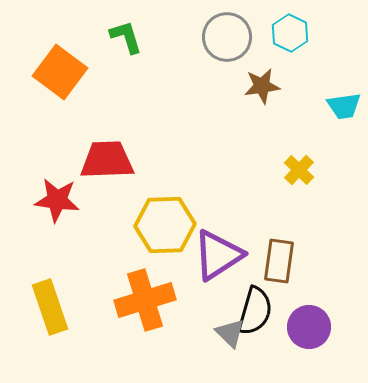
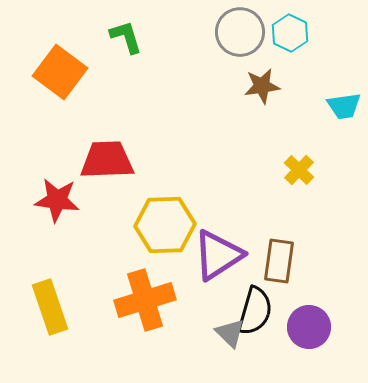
gray circle: moved 13 px right, 5 px up
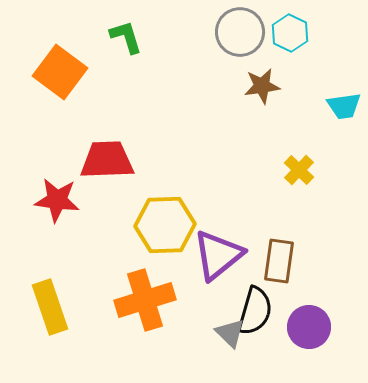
purple triangle: rotated 6 degrees counterclockwise
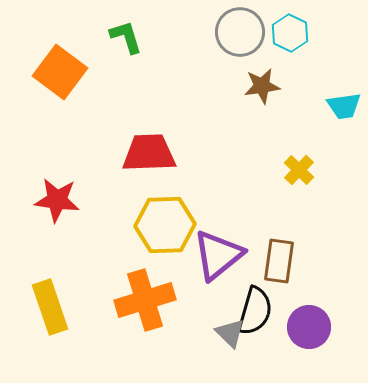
red trapezoid: moved 42 px right, 7 px up
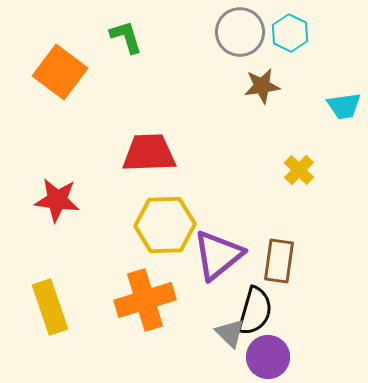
purple circle: moved 41 px left, 30 px down
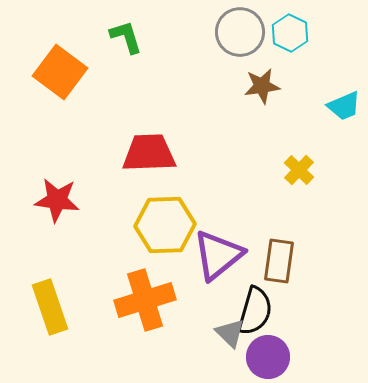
cyan trapezoid: rotated 15 degrees counterclockwise
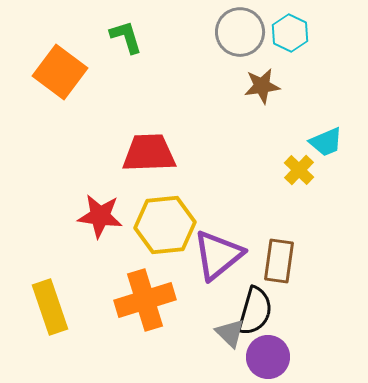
cyan trapezoid: moved 18 px left, 36 px down
red star: moved 43 px right, 16 px down
yellow hexagon: rotated 4 degrees counterclockwise
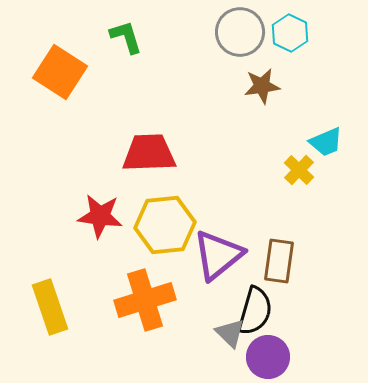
orange square: rotated 4 degrees counterclockwise
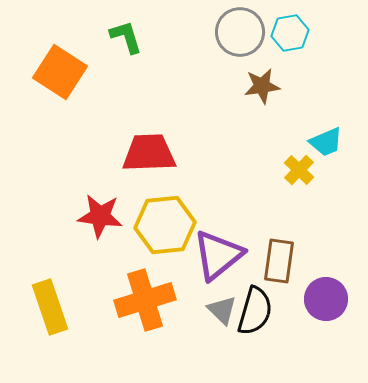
cyan hexagon: rotated 24 degrees clockwise
gray triangle: moved 8 px left, 23 px up
purple circle: moved 58 px right, 58 px up
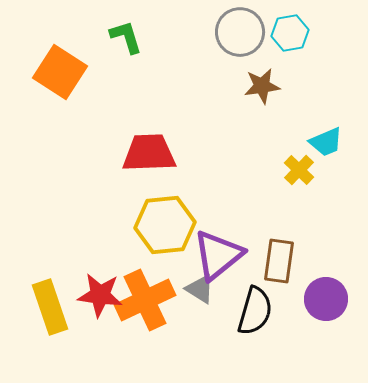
red star: moved 79 px down
orange cross: rotated 8 degrees counterclockwise
gray triangle: moved 22 px left, 21 px up; rotated 12 degrees counterclockwise
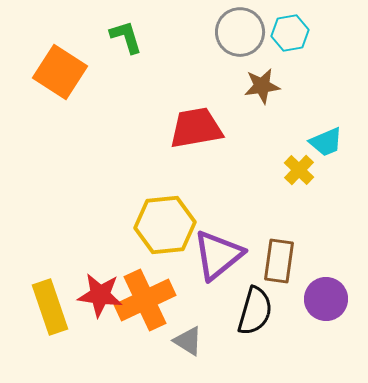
red trapezoid: moved 47 px right, 25 px up; rotated 8 degrees counterclockwise
gray triangle: moved 12 px left, 52 px down
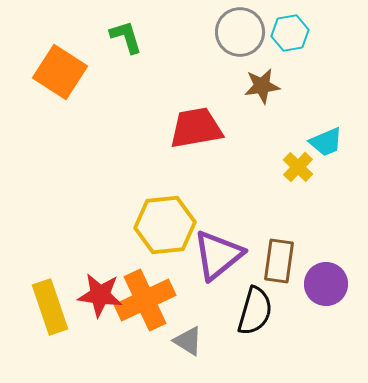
yellow cross: moved 1 px left, 3 px up
purple circle: moved 15 px up
